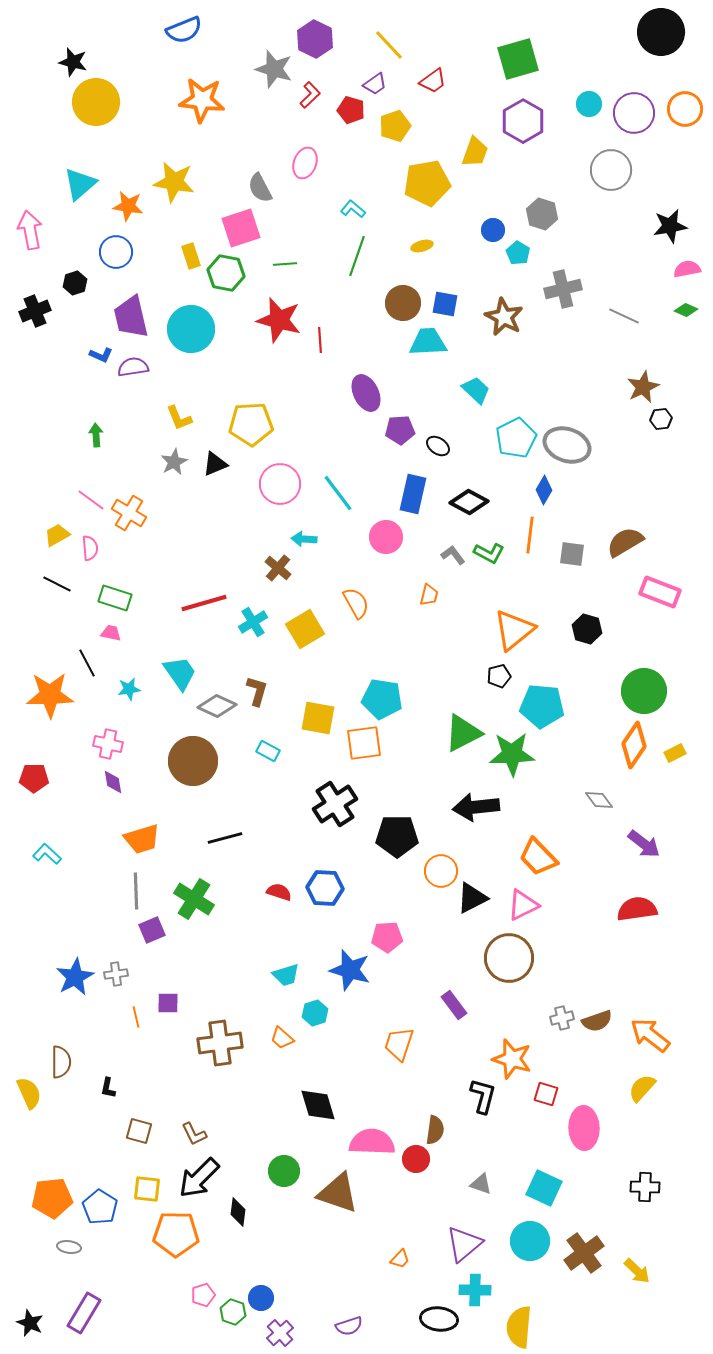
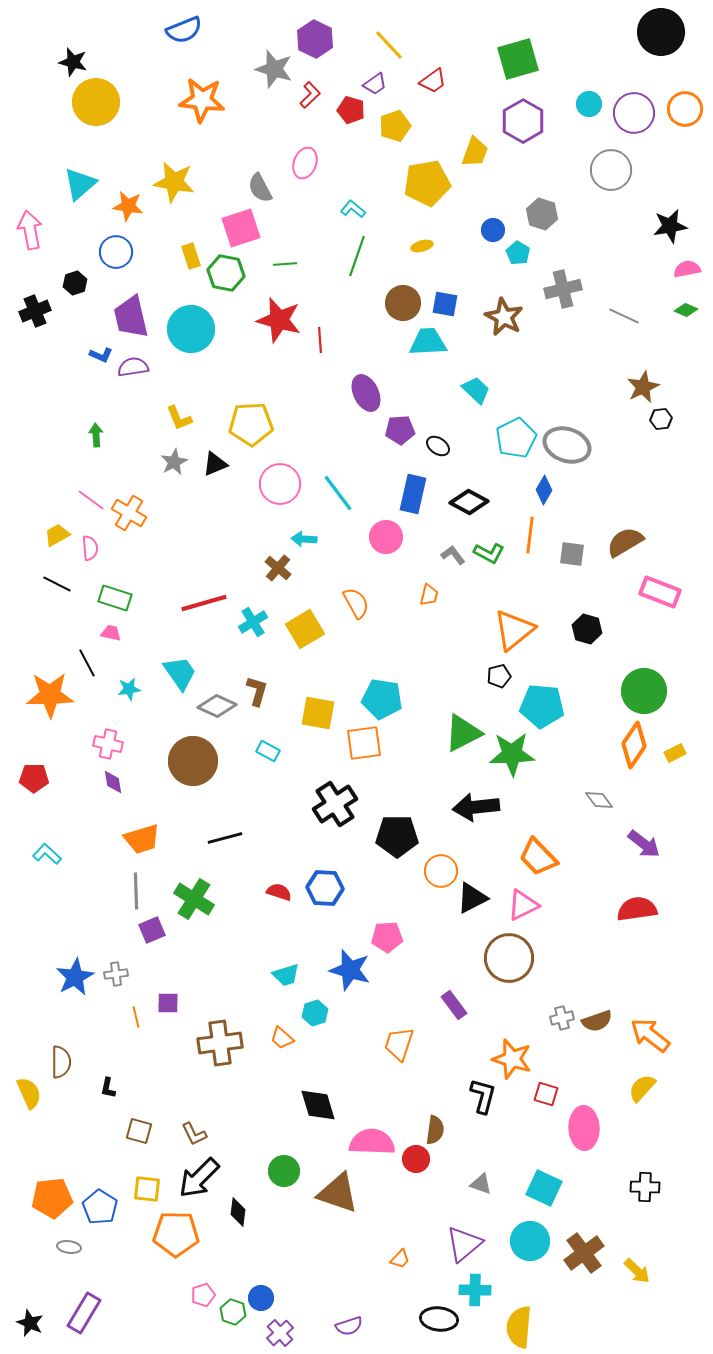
yellow square at (318, 718): moved 5 px up
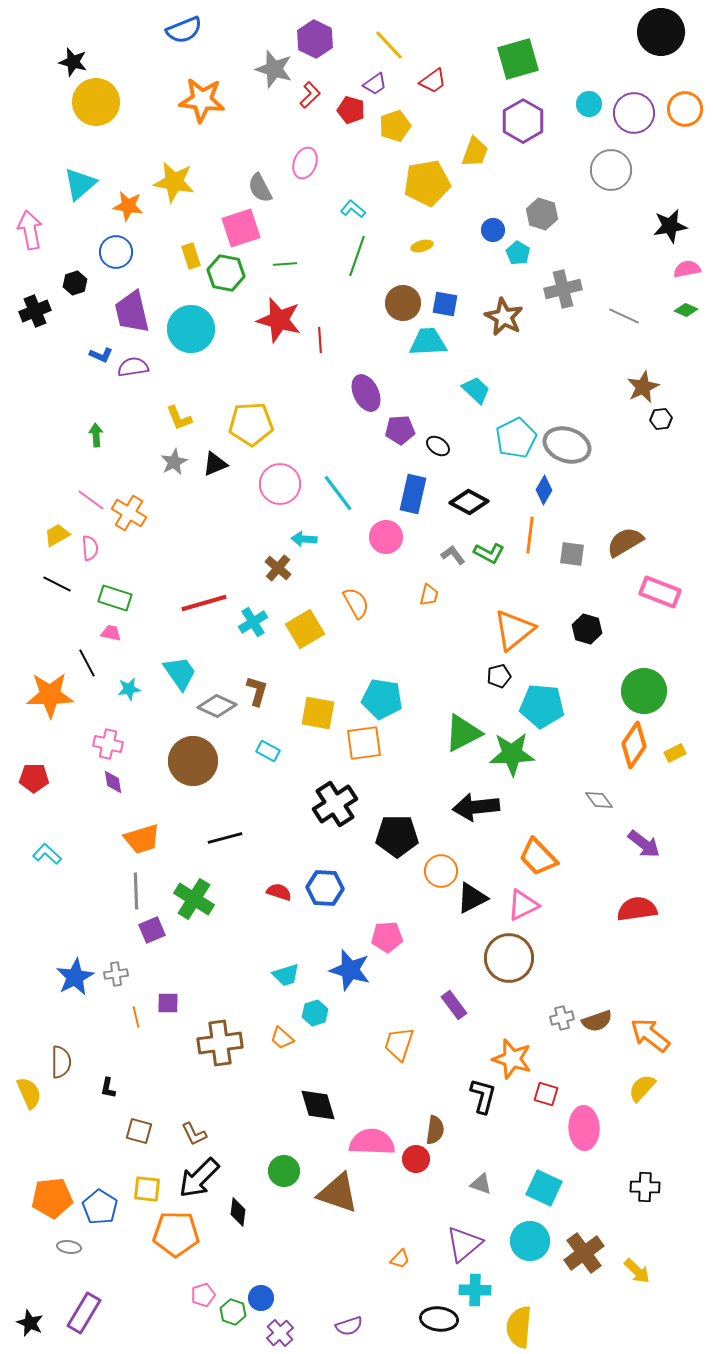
purple trapezoid at (131, 317): moved 1 px right, 5 px up
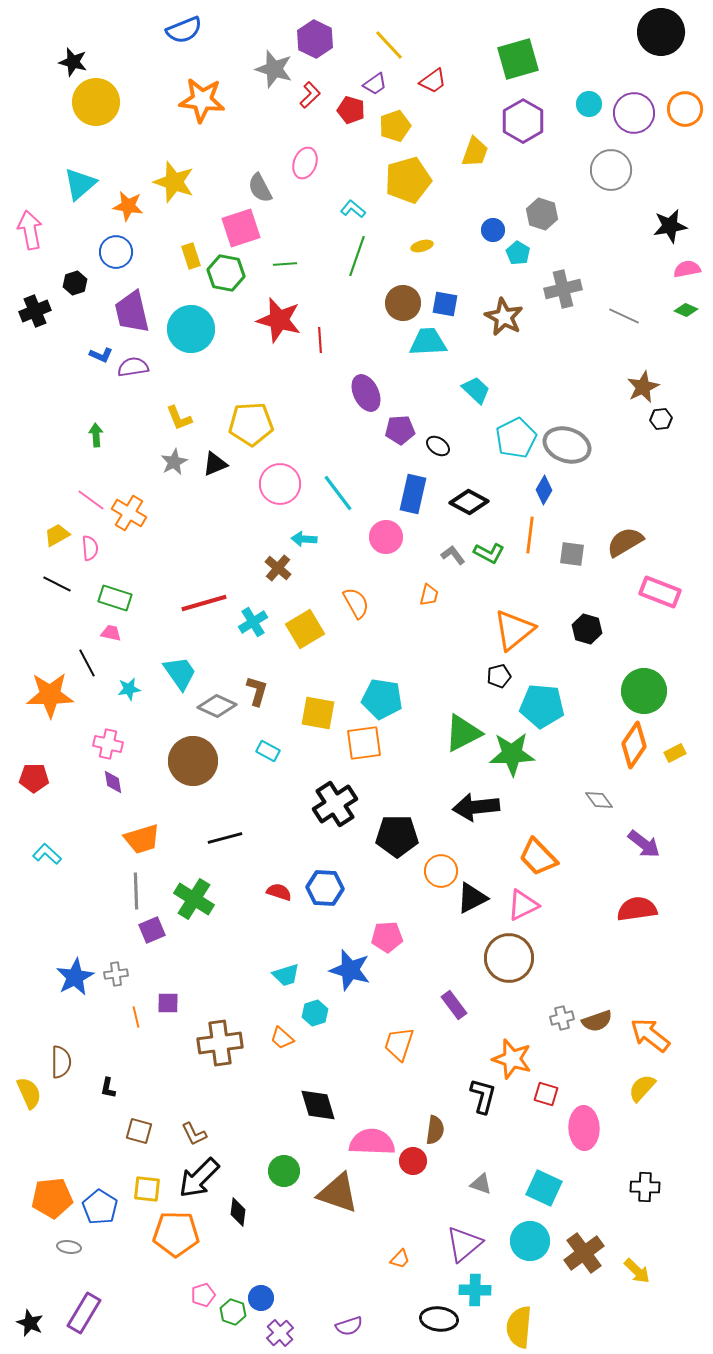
yellow star at (174, 182): rotated 9 degrees clockwise
yellow pentagon at (427, 183): moved 19 px left, 3 px up; rotated 6 degrees counterclockwise
red circle at (416, 1159): moved 3 px left, 2 px down
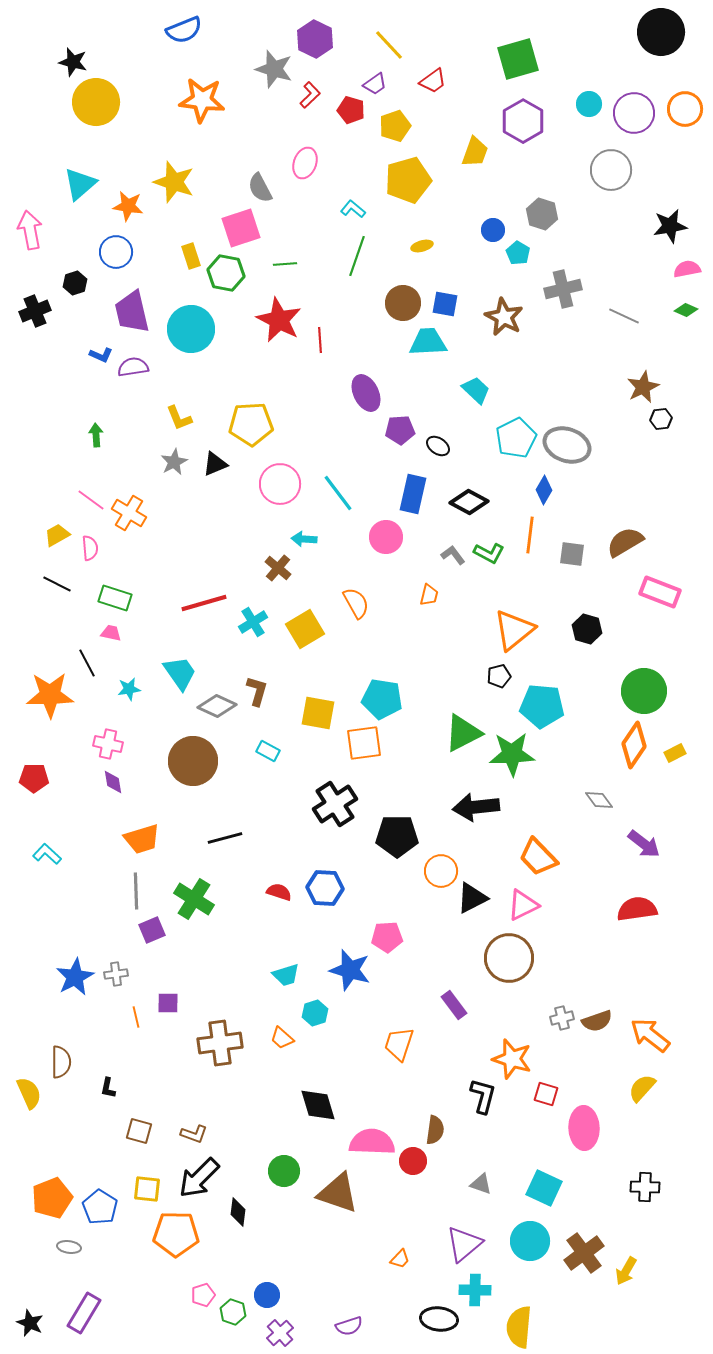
red star at (279, 320): rotated 12 degrees clockwise
brown L-shape at (194, 1134): rotated 44 degrees counterclockwise
orange pentagon at (52, 1198): rotated 15 degrees counterclockwise
yellow arrow at (637, 1271): moved 11 px left; rotated 76 degrees clockwise
blue circle at (261, 1298): moved 6 px right, 3 px up
